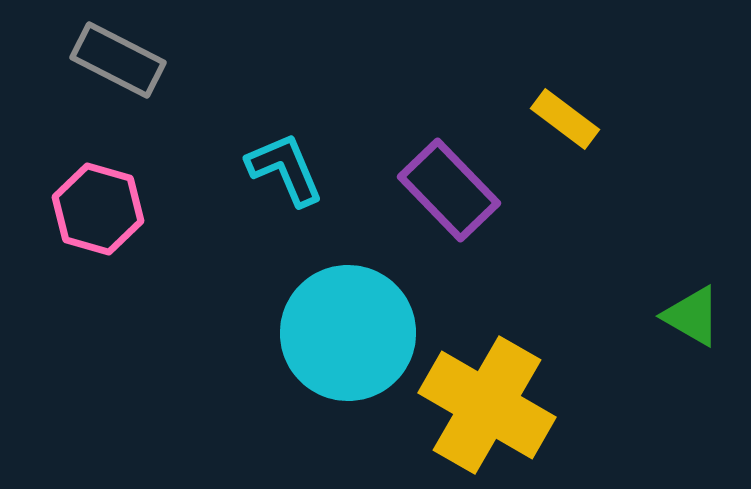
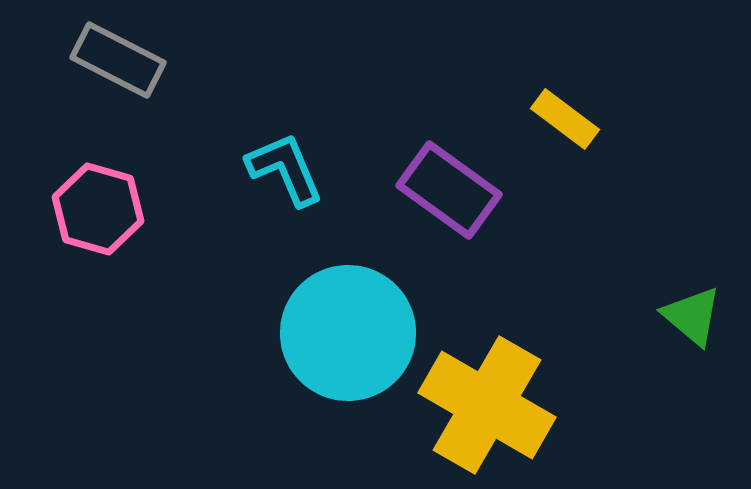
purple rectangle: rotated 10 degrees counterclockwise
green triangle: rotated 10 degrees clockwise
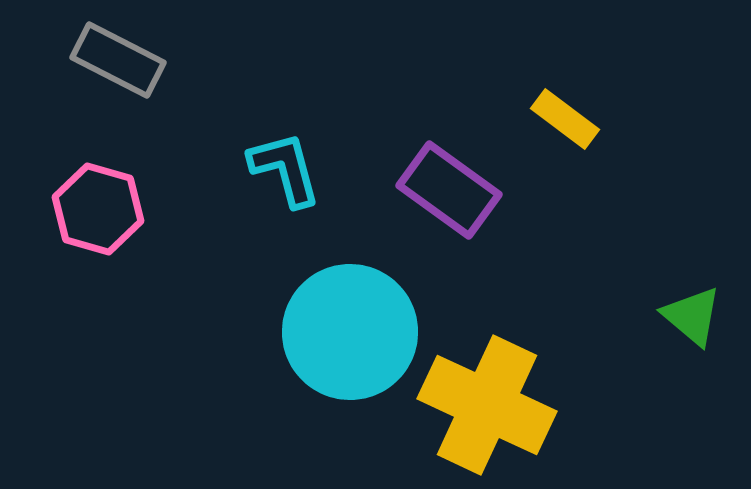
cyan L-shape: rotated 8 degrees clockwise
cyan circle: moved 2 px right, 1 px up
yellow cross: rotated 5 degrees counterclockwise
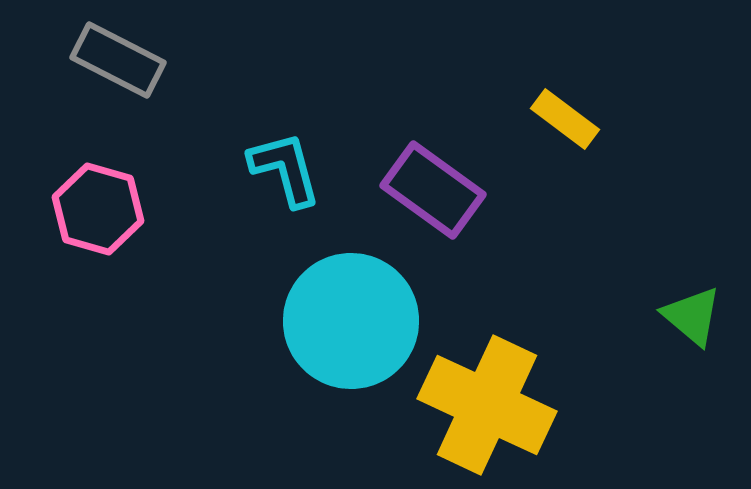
purple rectangle: moved 16 px left
cyan circle: moved 1 px right, 11 px up
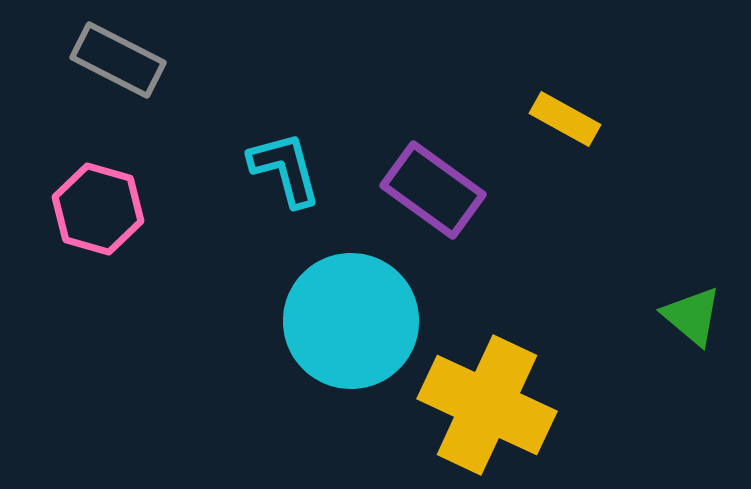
yellow rectangle: rotated 8 degrees counterclockwise
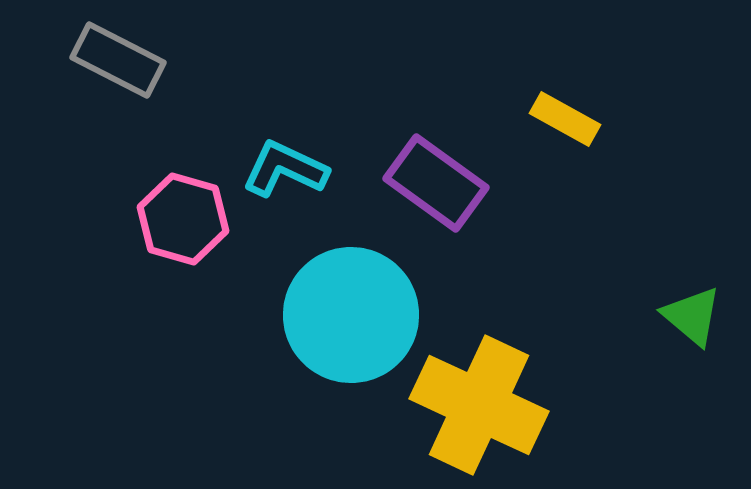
cyan L-shape: rotated 50 degrees counterclockwise
purple rectangle: moved 3 px right, 7 px up
pink hexagon: moved 85 px right, 10 px down
cyan circle: moved 6 px up
yellow cross: moved 8 px left
